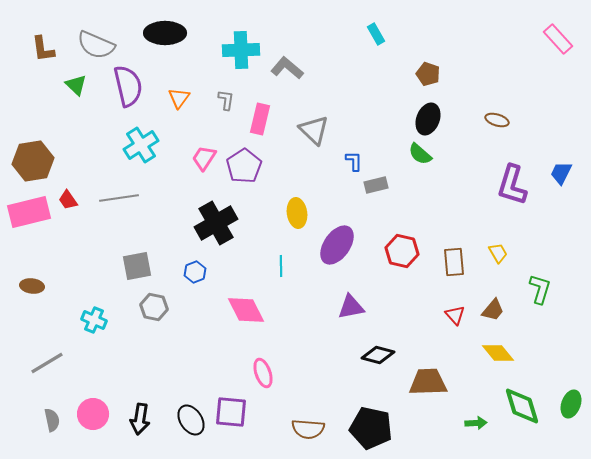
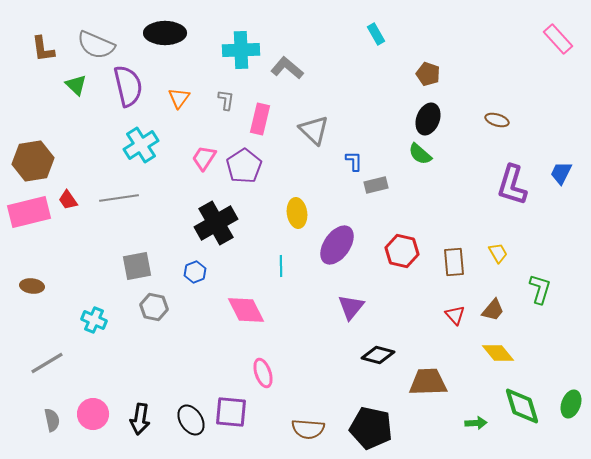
purple triangle at (351, 307): rotated 40 degrees counterclockwise
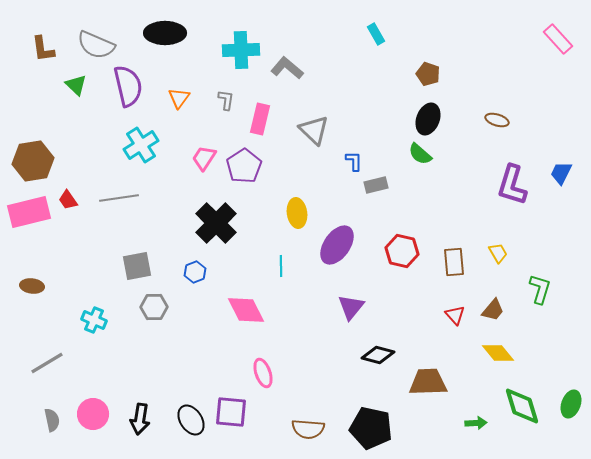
black cross at (216, 223): rotated 15 degrees counterclockwise
gray hexagon at (154, 307): rotated 12 degrees counterclockwise
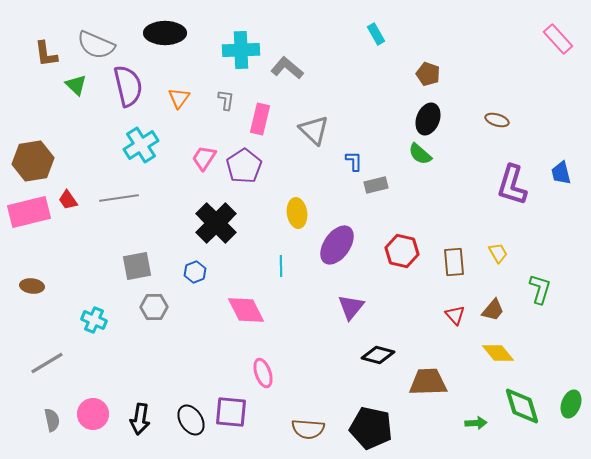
brown L-shape at (43, 49): moved 3 px right, 5 px down
blue trapezoid at (561, 173): rotated 40 degrees counterclockwise
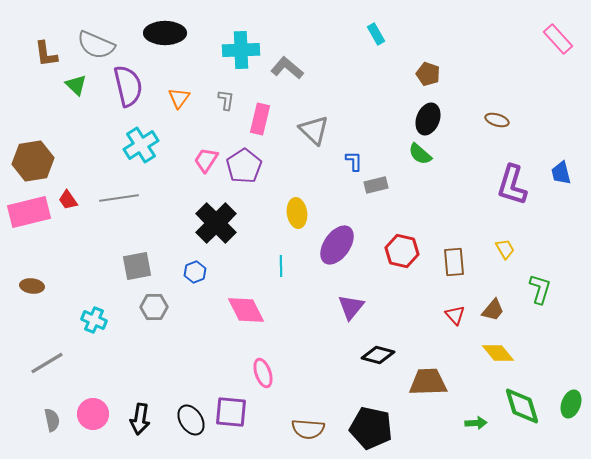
pink trapezoid at (204, 158): moved 2 px right, 2 px down
yellow trapezoid at (498, 253): moved 7 px right, 4 px up
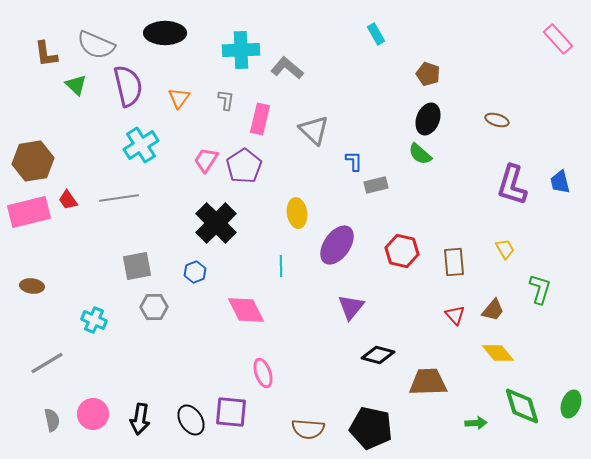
blue trapezoid at (561, 173): moved 1 px left, 9 px down
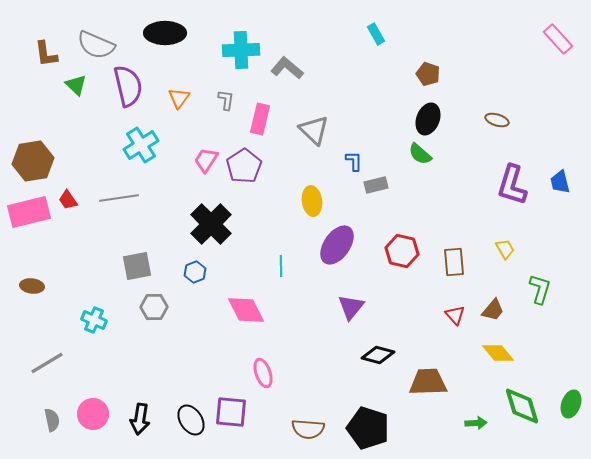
yellow ellipse at (297, 213): moved 15 px right, 12 px up
black cross at (216, 223): moved 5 px left, 1 px down
black pentagon at (371, 428): moved 3 px left; rotated 6 degrees clockwise
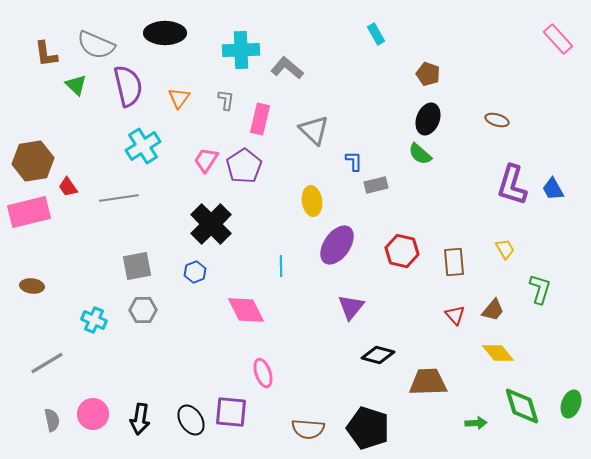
cyan cross at (141, 145): moved 2 px right, 1 px down
blue trapezoid at (560, 182): moved 7 px left, 7 px down; rotated 15 degrees counterclockwise
red trapezoid at (68, 200): moved 13 px up
gray hexagon at (154, 307): moved 11 px left, 3 px down
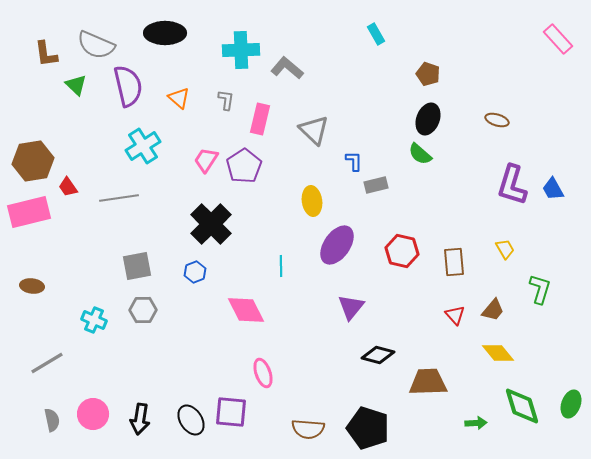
orange triangle at (179, 98): rotated 25 degrees counterclockwise
